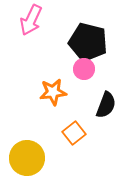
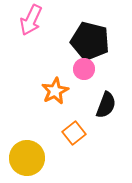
black pentagon: moved 2 px right, 1 px up
orange star: moved 2 px right, 1 px up; rotated 20 degrees counterclockwise
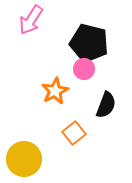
pink arrow: rotated 8 degrees clockwise
black pentagon: moved 1 px left, 2 px down
yellow circle: moved 3 px left, 1 px down
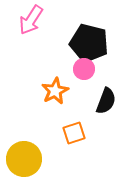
black semicircle: moved 4 px up
orange square: rotated 20 degrees clockwise
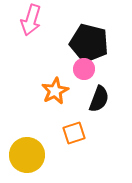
pink arrow: rotated 16 degrees counterclockwise
black semicircle: moved 7 px left, 2 px up
yellow circle: moved 3 px right, 4 px up
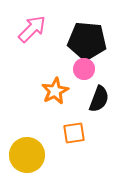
pink arrow: moved 1 px right, 9 px down; rotated 152 degrees counterclockwise
black pentagon: moved 2 px left, 2 px up; rotated 9 degrees counterclockwise
orange square: rotated 10 degrees clockwise
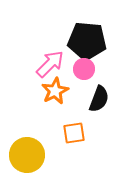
pink arrow: moved 18 px right, 35 px down
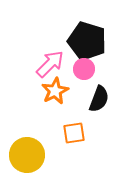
black pentagon: rotated 12 degrees clockwise
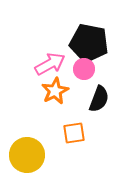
black pentagon: moved 2 px right, 2 px down; rotated 6 degrees counterclockwise
pink arrow: rotated 16 degrees clockwise
